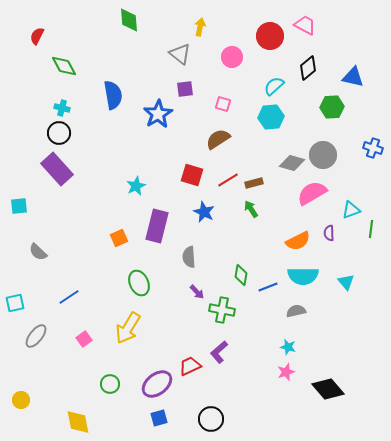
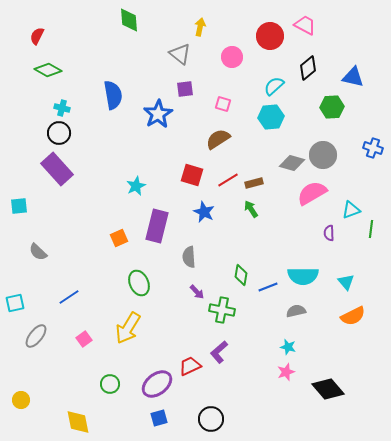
green diamond at (64, 66): moved 16 px left, 4 px down; rotated 32 degrees counterclockwise
orange semicircle at (298, 241): moved 55 px right, 75 px down
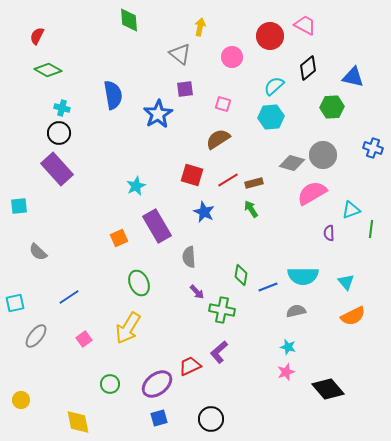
purple rectangle at (157, 226): rotated 44 degrees counterclockwise
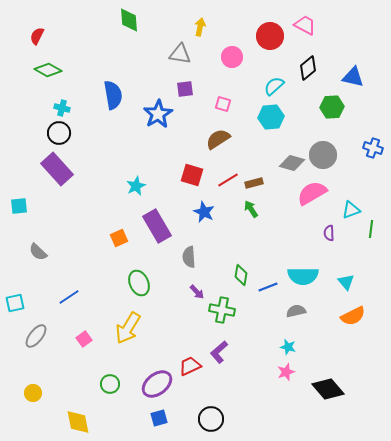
gray triangle at (180, 54): rotated 30 degrees counterclockwise
yellow circle at (21, 400): moved 12 px right, 7 px up
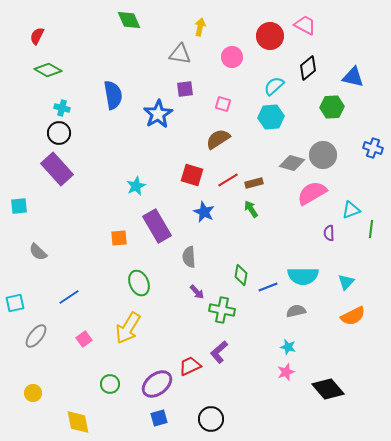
green diamond at (129, 20): rotated 20 degrees counterclockwise
orange square at (119, 238): rotated 18 degrees clockwise
cyan triangle at (346, 282): rotated 24 degrees clockwise
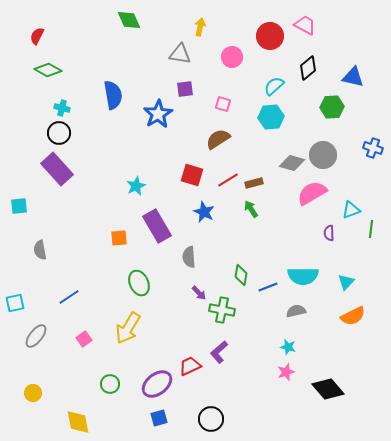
gray semicircle at (38, 252): moved 2 px right, 2 px up; rotated 36 degrees clockwise
purple arrow at (197, 292): moved 2 px right, 1 px down
